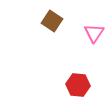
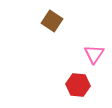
pink triangle: moved 21 px down
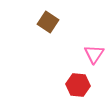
brown square: moved 4 px left, 1 px down
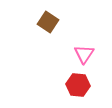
pink triangle: moved 10 px left
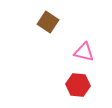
pink triangle: moved 2 px up; rotated 50 degrees counterclockwise
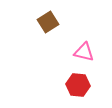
brown square: rotated 25 degrees clockwise
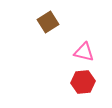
red hexagon: moved 5 px right, 3 px up; rotated 10 degrees counterclockwise
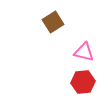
brown square: moved 5 px right
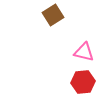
brown square: moved 7 px up
